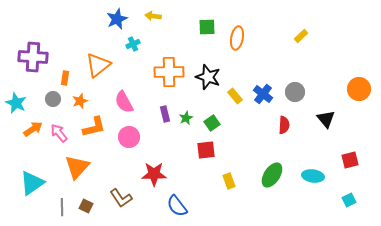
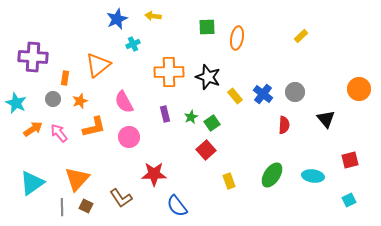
green star at (186, 118): moved 5 px right, 1 px up
red square at (206, 150): rotated 36 degrees counterclockwise
orange triangle at (77, 167): moved 12 px down
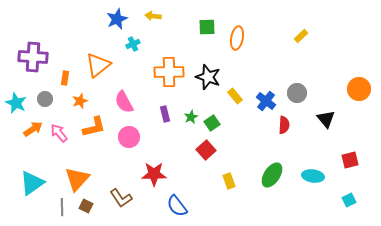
gray circle at (295, 92): moved 2 px right, 1 px down
blue cross at (263, 94): moved 3 px right, 7 px down
gray circle at (53, 99): moved 8 px left
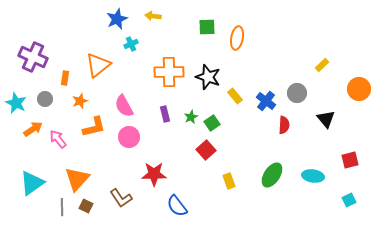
yellow rectangle at (301, 36): moved 21 px right, 29 px down
cyan cross at (133, 44): moved 2 px left
purple cross at (33, 57): rotated 20 degrees clockwise
pink semicircle at (124, 102): moved 4 px down
pink arrow at (59, 133): moved 1 px left, 6 px down
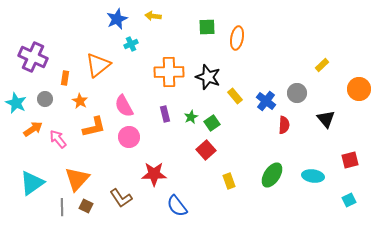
orange star at (80, 101): rotated 21 degrees counterclockwise
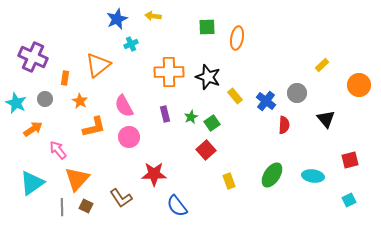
orange circle at (359, 89): moved 4 px up
pink arrow at (58, 139): moved 11 px down
